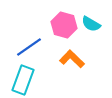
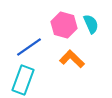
cyan semicircle: rotated 144 degrees counterclockwise
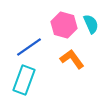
orange L-shape: rotated 10 degrees clockwise
cyan rectangle: moved 1 px right
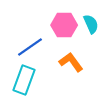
pink hexagon: rotated 15 degrees counterclockwise
blue line: moved 1 px right
orange L-shape: moved 1 px left, 3 px down
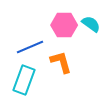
cyan semicircle: rotated 30 degrees counterclockwise
blue line: rotated 12 degrees clockwise
orange L-shape: moved 10 px left; rotated 20 degrees clockwise
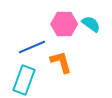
pink hexagon: moved 1 px up
blue line: moved 2 px right
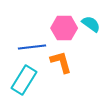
pink hexagon: moved 4 px down
blue line: rotated 16 degrees clockwise
cyan rectangle: rotated 12 degrees clockwise
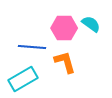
blue line: rotated 12 degrees clockwise
orange L-shape: moved 4 px right
cyan rectangle: moved 1 px left, 1 px up; rotated 28 degrees clockwise
